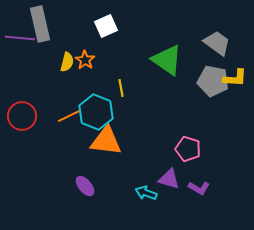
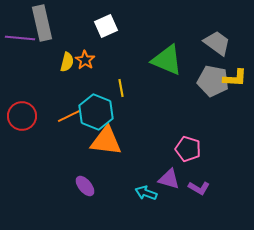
gray rectangle: moved 2 px right, 1 px up
green triangle: rotated 12 degrees counterclockwise
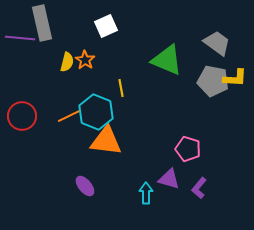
purple L-shape: rotated 100 degrees clockwise
cyan arrow: rotated 70 degrees clockwise
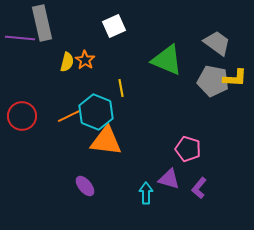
white square: moved 8 px right
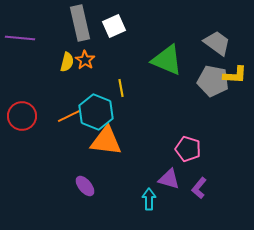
gray rectangle: moved 38 px right
yellow L-shape: moved 3 px up
cyan arrow: moved 3 px right, 6 px down
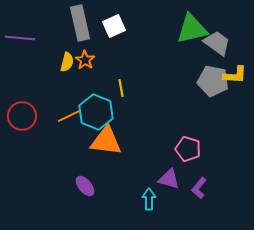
green triangle: moved 25 px right, 31 px up; rotated 36 degrees counterclockwise
